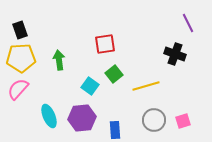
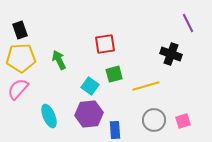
black cross: moved 4 px left
green arrow: rotated 18 degrees counterclockwise
green square: rotated 24 degrees clockwise
purple hexagon: moved 7 px right, 4 px up
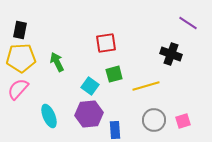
purple line: rotated 30 degrees counterclockwise
black rectangle: rotated 30 degrees clockwise
red square: moved 1 px right, 1 px up
green arrow: moved 2 px left, 2 px down
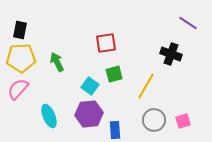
yellow line: rotated 44 degrees counterclockwise
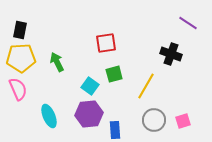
pink semicircle: rotated 115 degrees clockwise
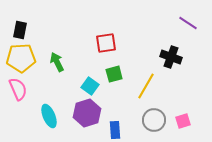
black cross: moved 3 px down
purple hexagon: moved 2 px left, 1 px up; rotated 12 degrees counterclockwise
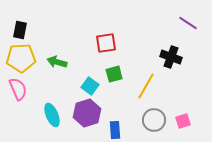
green arrow: rotated 48 degrees counterclockwise
cyan ellipse: moved 3 px right, 1 px up
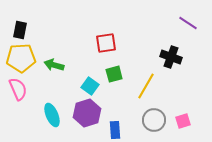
green arrow: moved 3 px left, 3 px down
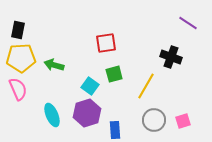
black rectangle: moved 2 px left
